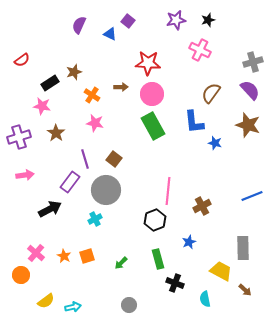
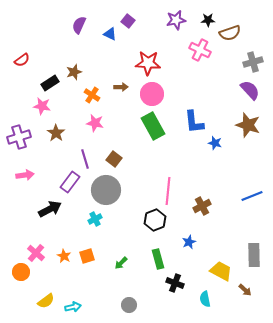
black star at (208, 20): rotated 16 degrees clockwise
brown semicircle at (211, 93): moved 19 px right, 60 px up; rotated 145 degrees counterclockwise
gray rectangle at (243, 248): moved 11 px right, 7 px down
orange circle at (21, 275): moved 3 px up
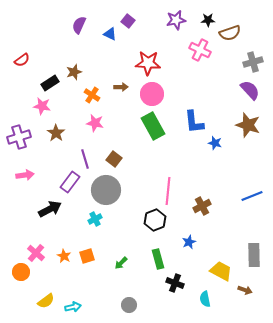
brown arrow at (245, 290): rotated 24 degrees counterclockwise
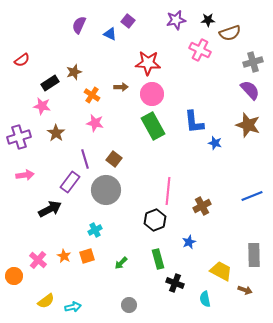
cyan cross at (95, 219): moved 11 px down
pink cross at (36, 253): moved 2 px right, 7 px down
orange circle at (21, 272): moved 7 px left, 4 px down
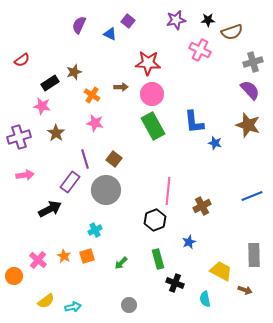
brown semicircle at (230, 33): moved 2 px right, 1 px up
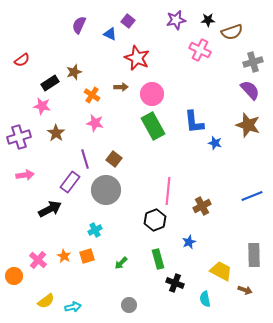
red star at (148, 63): moved 11 px left, 5 px up; rotated 20 degrees clockwise
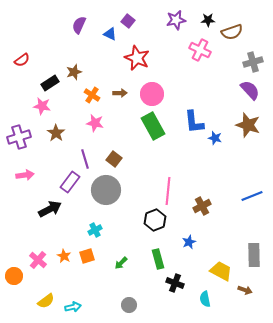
brown arrow at (121, 87): moved 1 px left, 6 px down
blue star at (215, 143): moved 5 px up
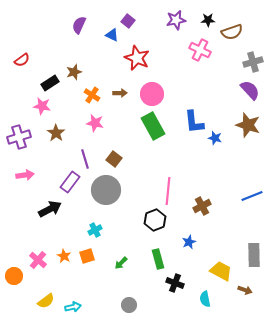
blue triangle at (110, 34): moved 2 px right, 1 px down
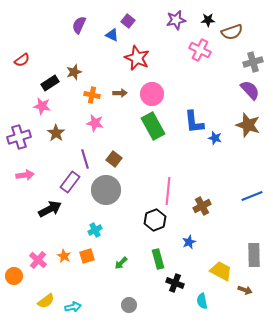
orange cross at (92, 95): rotated 21 degrees counterclockwise
cyan semicircle at (205, 299): moved 3 px left, 2 px down
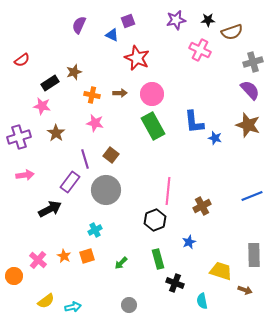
purple square at (128, 21): rotated 32 degrees clockwise
brown square at (114, 159): moved 3 px left, 4 px up
yellow trapezoid at (221, 271): rotated 10 degrees counterclockwise
